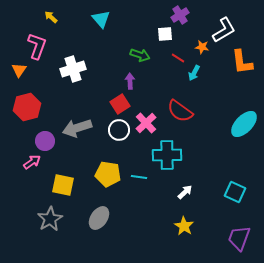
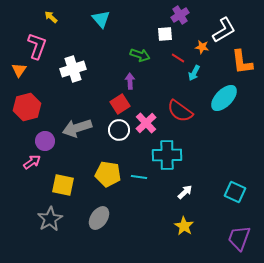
cyan ellipse: moved 20 px left, 26 px up
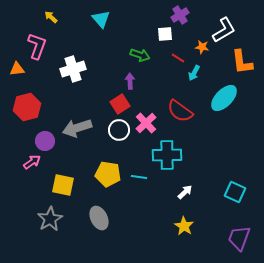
orange triangle: moved 2 px left, 1 px up; rotated 49 degrees clockwise
gray ellipse: rotated 60 degrees counterclockwise
